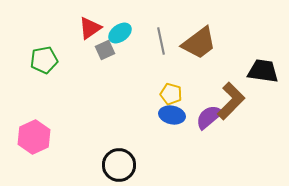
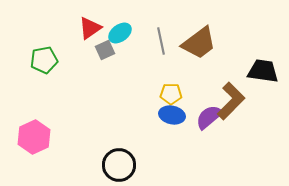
yellow pentagon: rotated 15 degrees counterclockwise
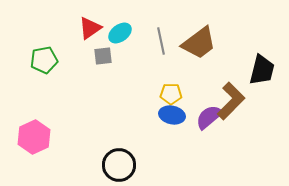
gray square: moved 2 px left, 6 px down; rotated 18 degrees clockwise
black trapezoid: moved 1 px left, 1 px up; rotated 96 degrees clockwise
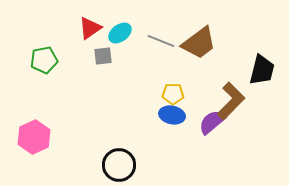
gray line: rotated 56 degrees counterclockwise
yellow pentagon: moved 2 px right
purple semicircle: moved 3 px right, 5 px down
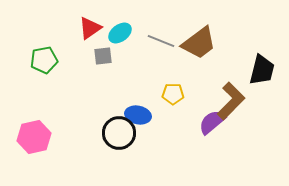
blue ellipse: moved 34 px left
pink hexagon: rotated 12 degrees clockwise
black circle: moved 32 px up
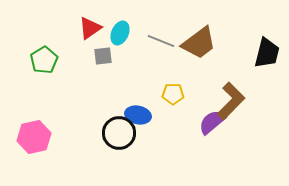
cyan ellipse: rotated 30 degrees counterclockwise
green pentagon: rotated 20 degrees counterclockwise
black trapezoid: moved 5 px right, 17 px up
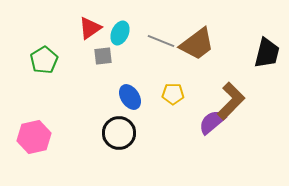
brown trapezoid: moved 2 px left, 1 px down
blue ellipse: moved 8 px left, 18 px up; rotated 45 degrees clockwise
